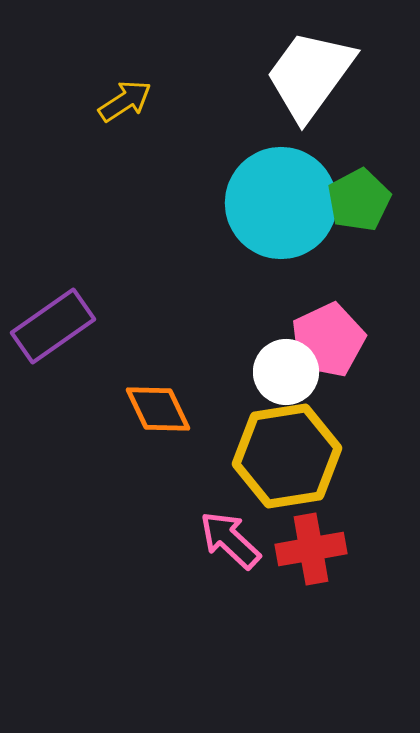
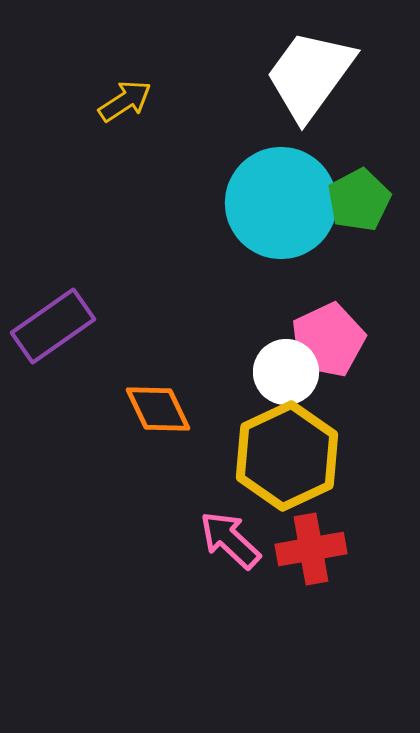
yellow hexagon: rotated 16 degrees counterclockwise
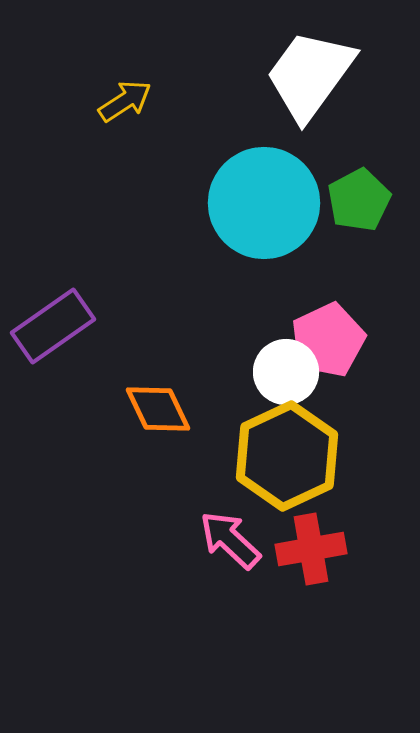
cyan circle: moved 17 px left
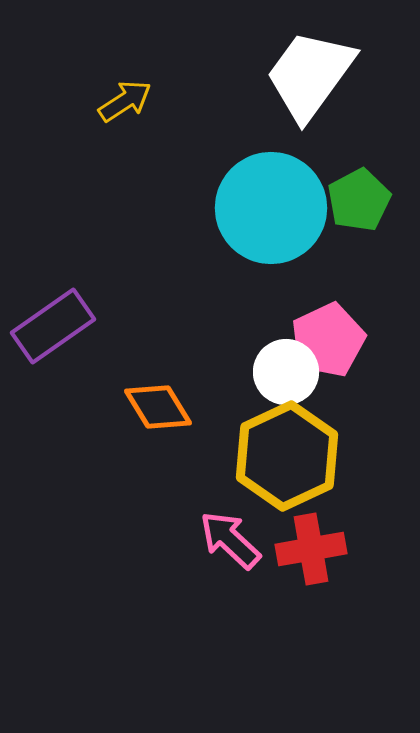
cyan circle: moved 7 px right, 5 px down
orange diamond: moved 2 px up; rotated 6 degrees counterclockwise
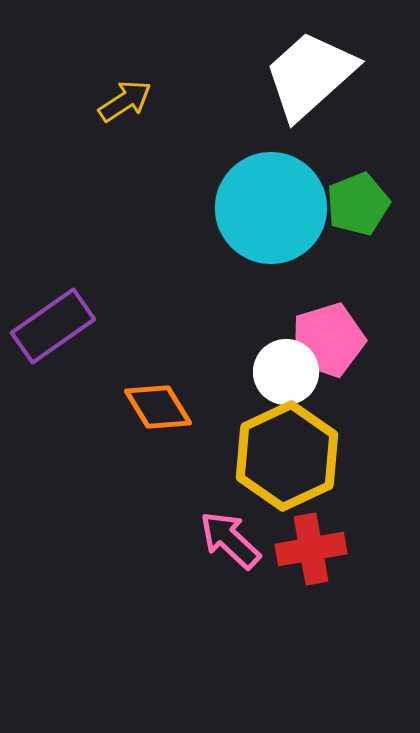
white trapezoid: rotated 12 degrees clockwise
green pentagon: moved 1 px left, 4 px down; rotated 6 degrees clockwise
pink pentagon: rotated 8 degrees clockwise
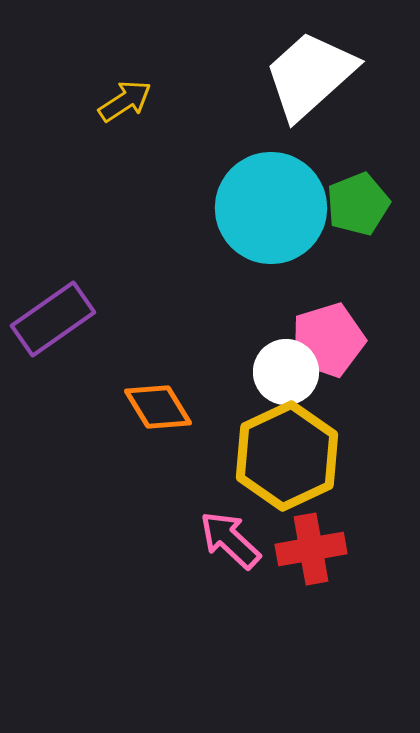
purple rectangle: moved 7 px up
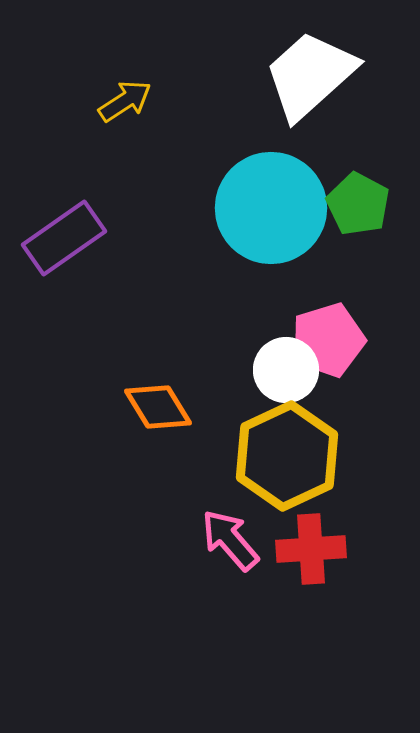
green pentagon: rotated 22 degrees counterclockwise
purple rectangle: moved 11 px right, 81 px up
white circle: moved 2 px up
pink arrow: rotated 6 degrees clockwise
red cross: rotated 6 degrees clockwise
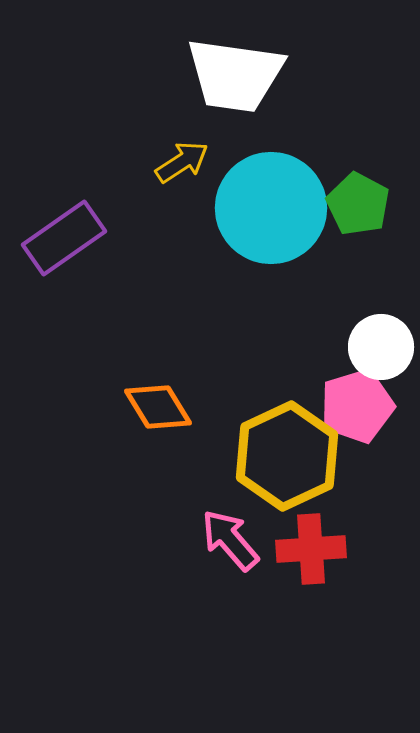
white trapezoid: moved 75 px left; rotated 130 degrees counterclockwise
yellow arrow: moved 57 px right, 61 px down
pink pentagon: moved 29 px right, 66 px down
white circle: moved 95 px right, 23 px up
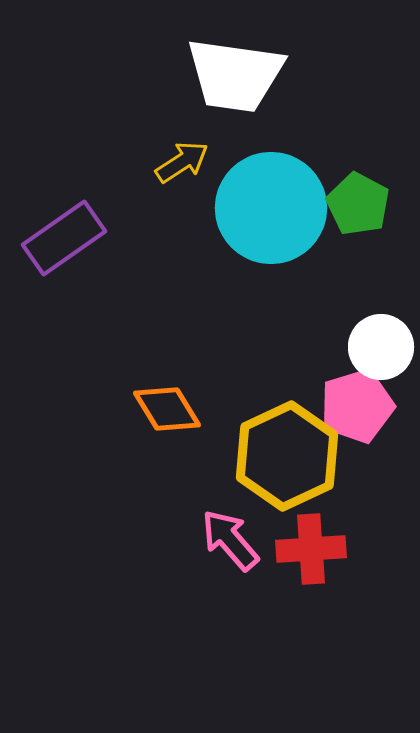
orange diamond: moved 9 px right, 2 px down
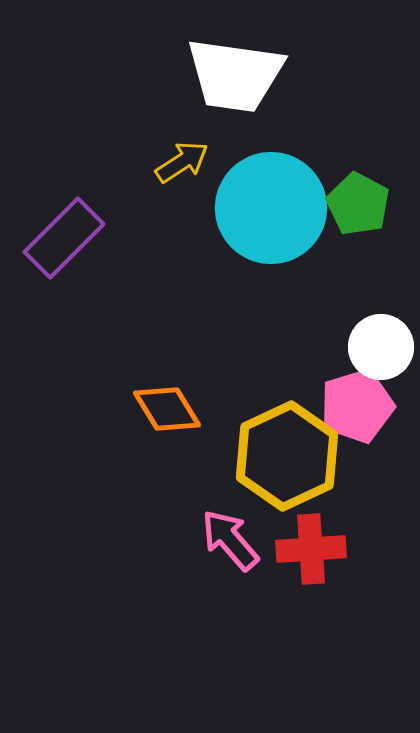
purple rectangle: rotated 10 degrees counterclockwise
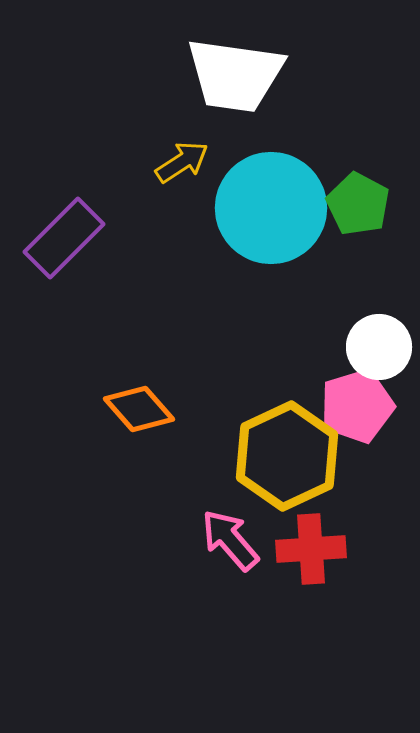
white circle: moved 2 px left
orange diamond: moved 28 px left; rotated 10 degrees counterclockwise
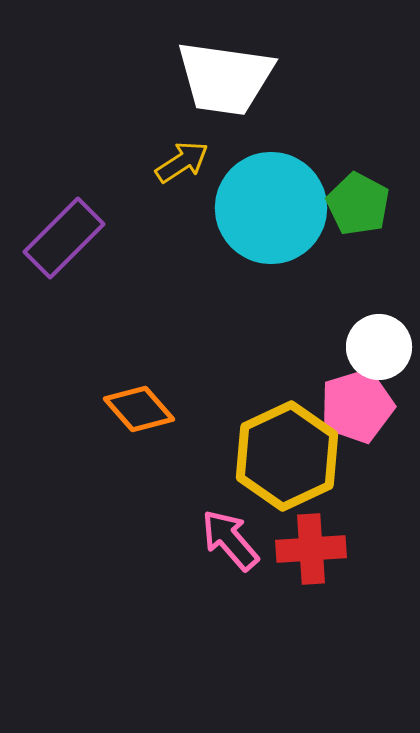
white trapezoid: moved 10 px left, 3 px down
